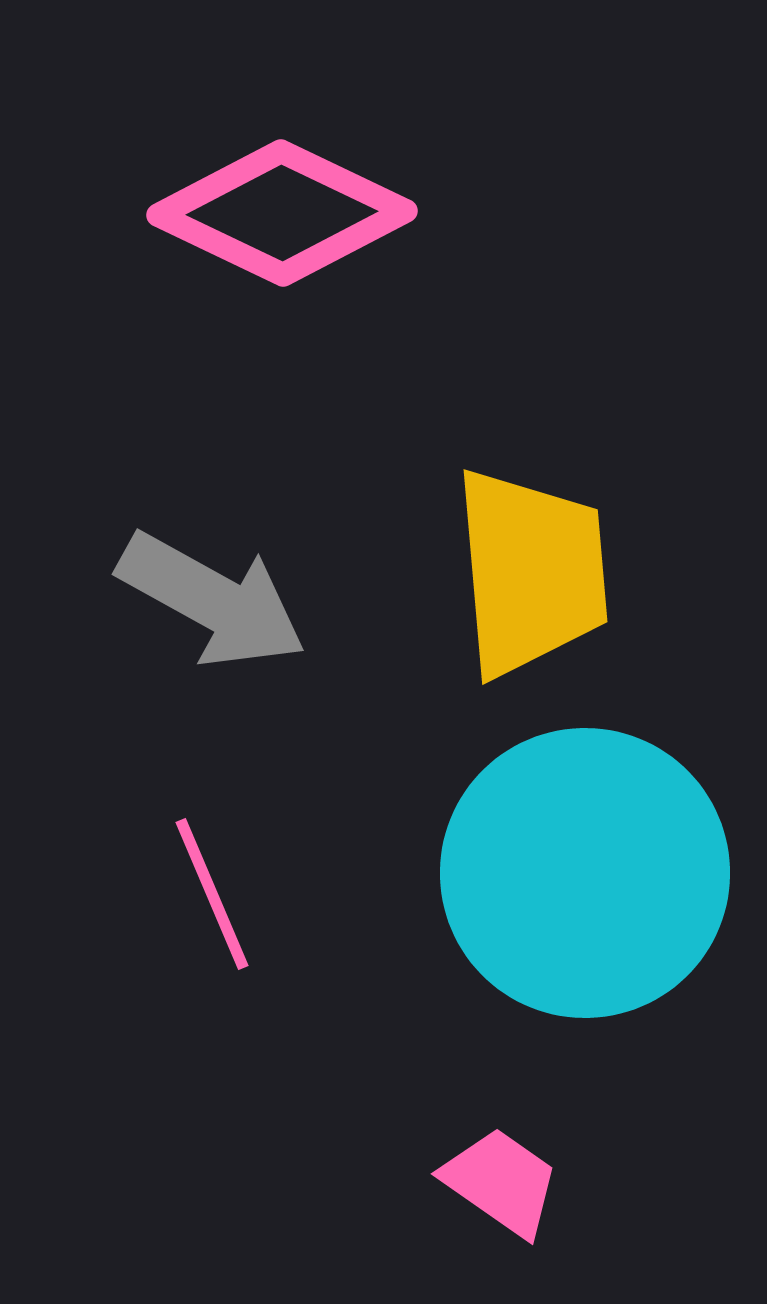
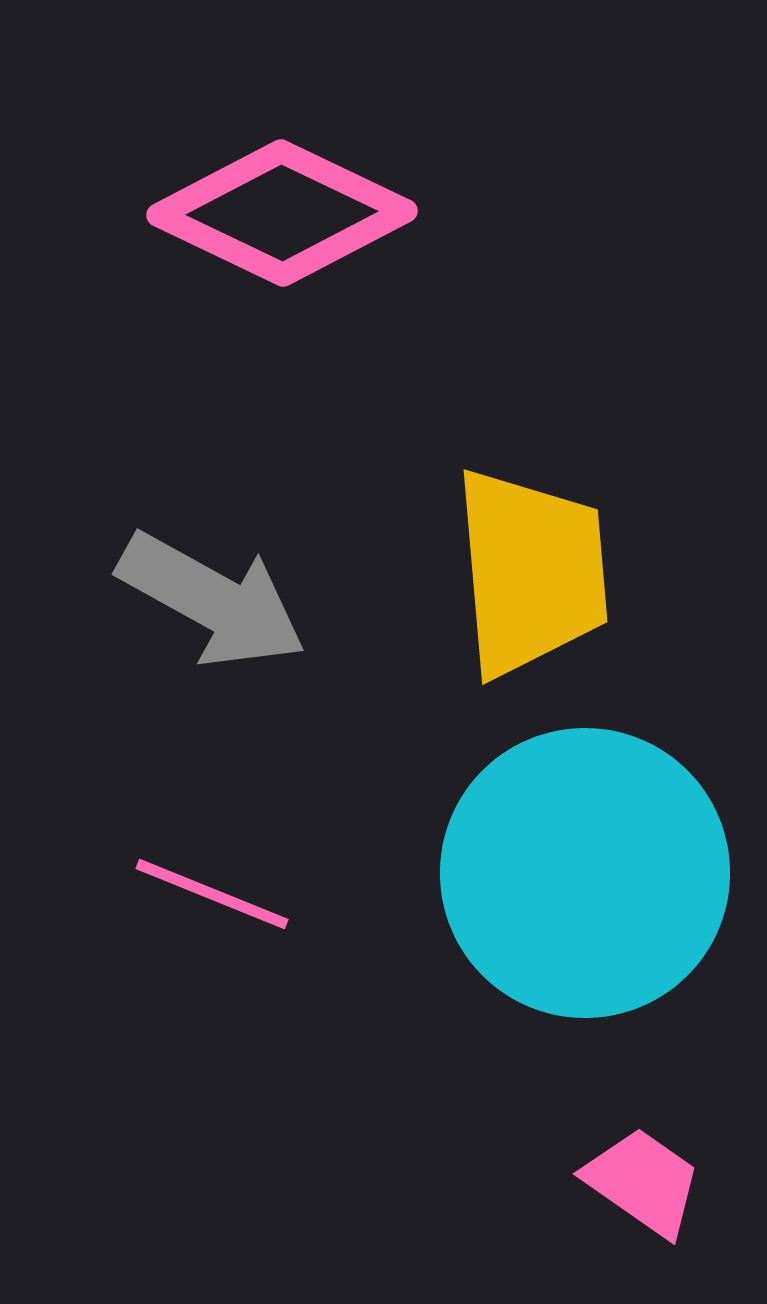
pink line: rotated 45 degrees counterclockwise
pink trapezoid: moved 142 px right
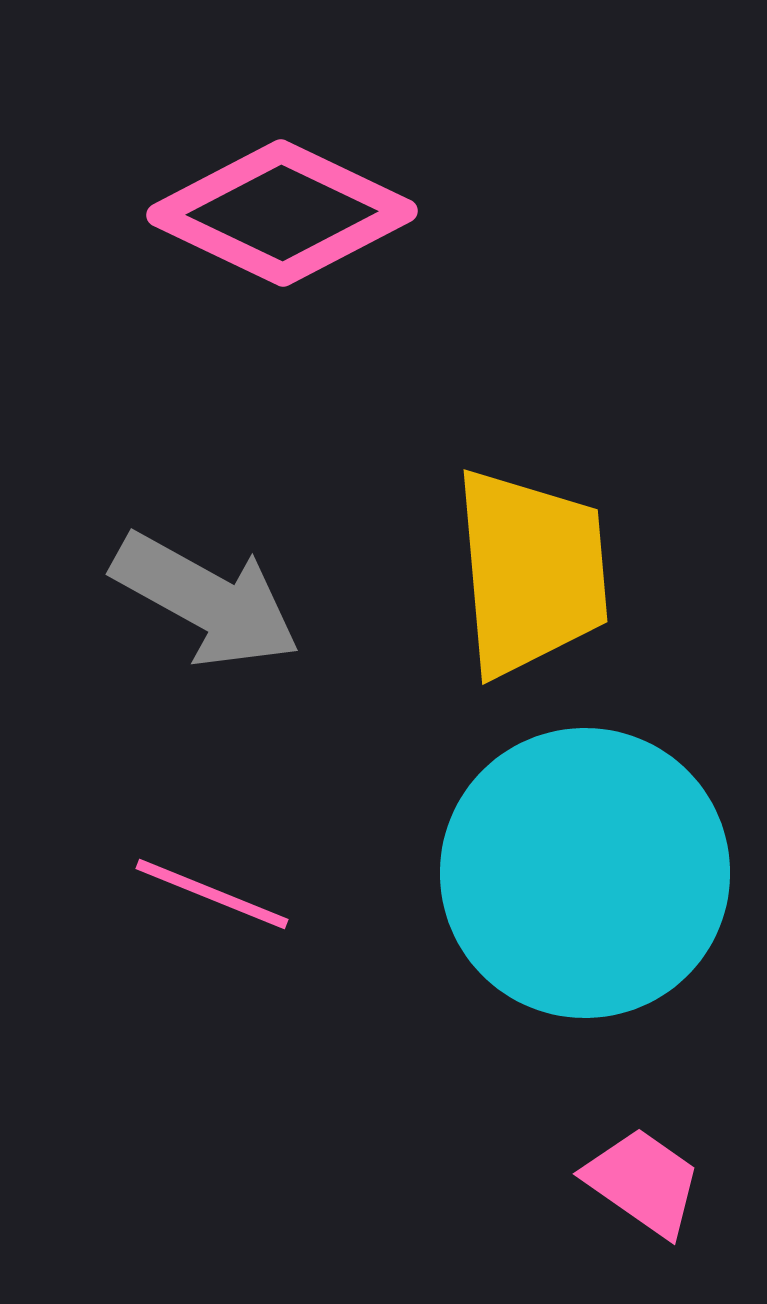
gray arrow: moved 6 px left
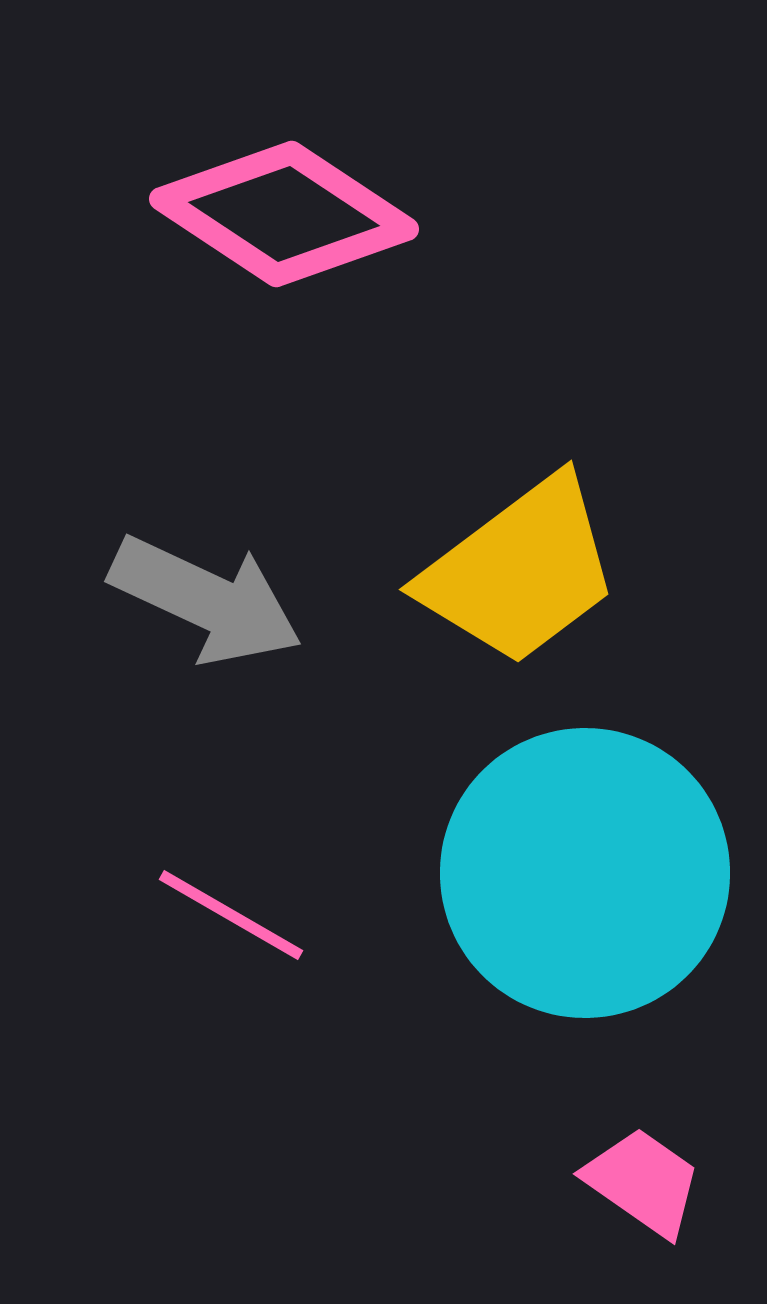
pink diamond: moved 2 px right, 1 px down; rotated 8 degrees clockwise
yellow trapezoid: moved 11 px left, 1 px up; rotated 58 degrees clockwise
gray arrow: rotated 4 degrees counterclockwise
pink line: moved 19 px right, 21 px down; rotated 8 degrees clockwise
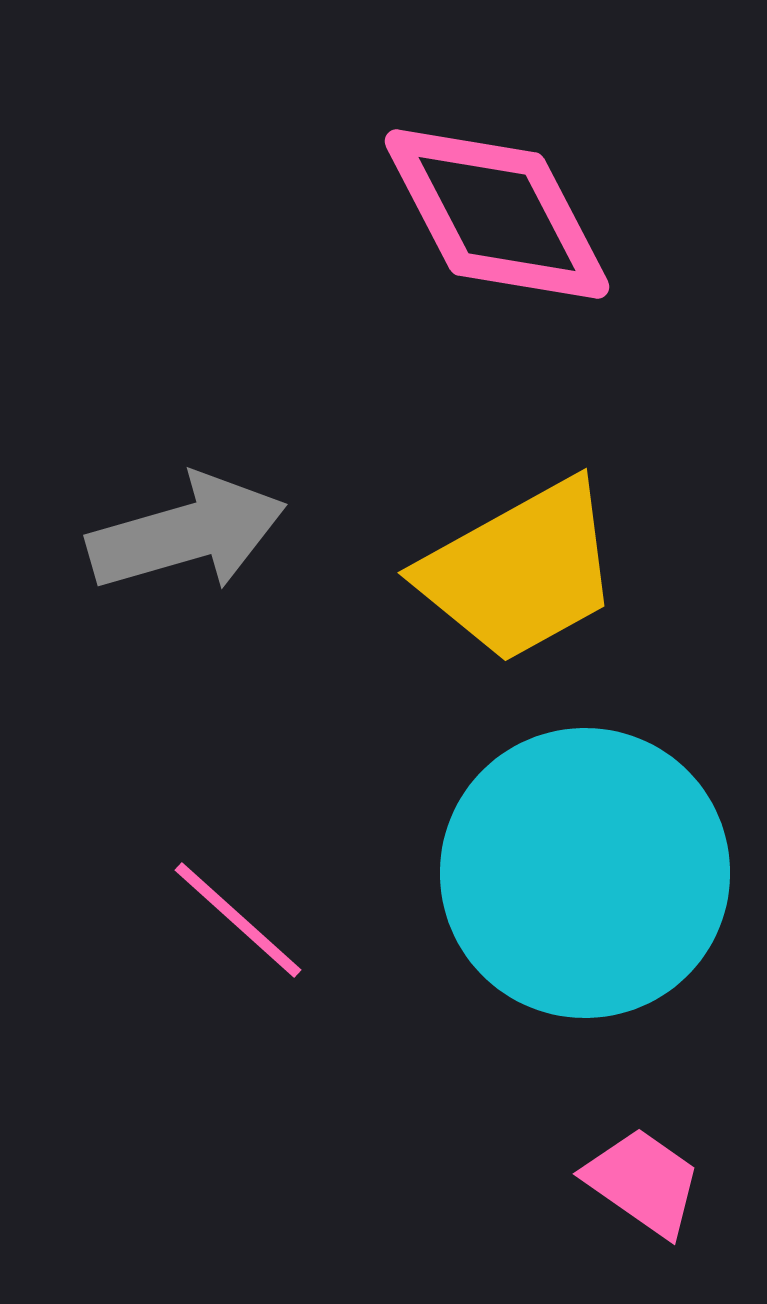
pink diamond: moved 213 px right; rotated 29 degrees clockwise
yellow trapezoid: rotated 8 degrees clockwise
gray arrow: moved 19 px left, 67 px up; rotated 41 degrees counterclockwise
pink line: moved 7 px right, 5 px down; rotated 12 degrees clockwise
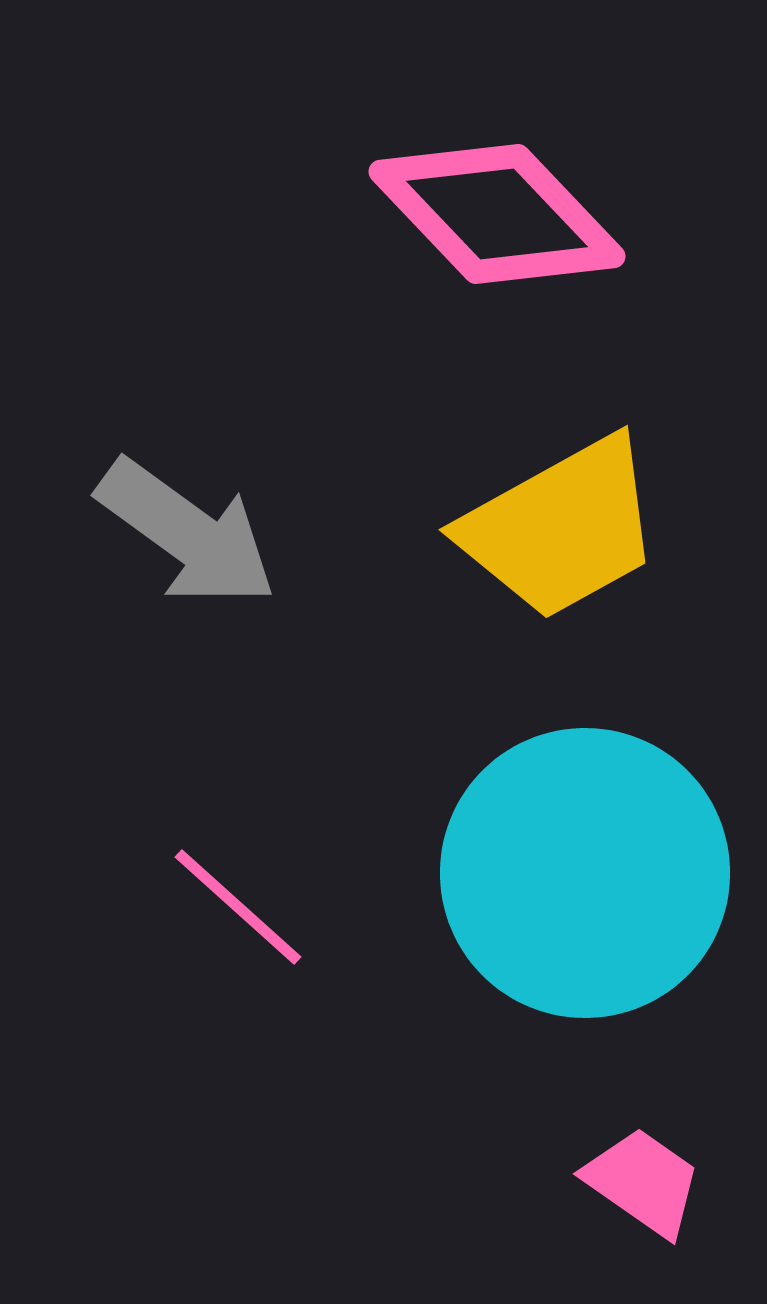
pink diamond: rotated 16 degrees counterclockwise
gray arrow: rotated 52 degrees clockwise
yellow trapezoid: moved 41 px right, 43 px up
pink line: moved 13 px up
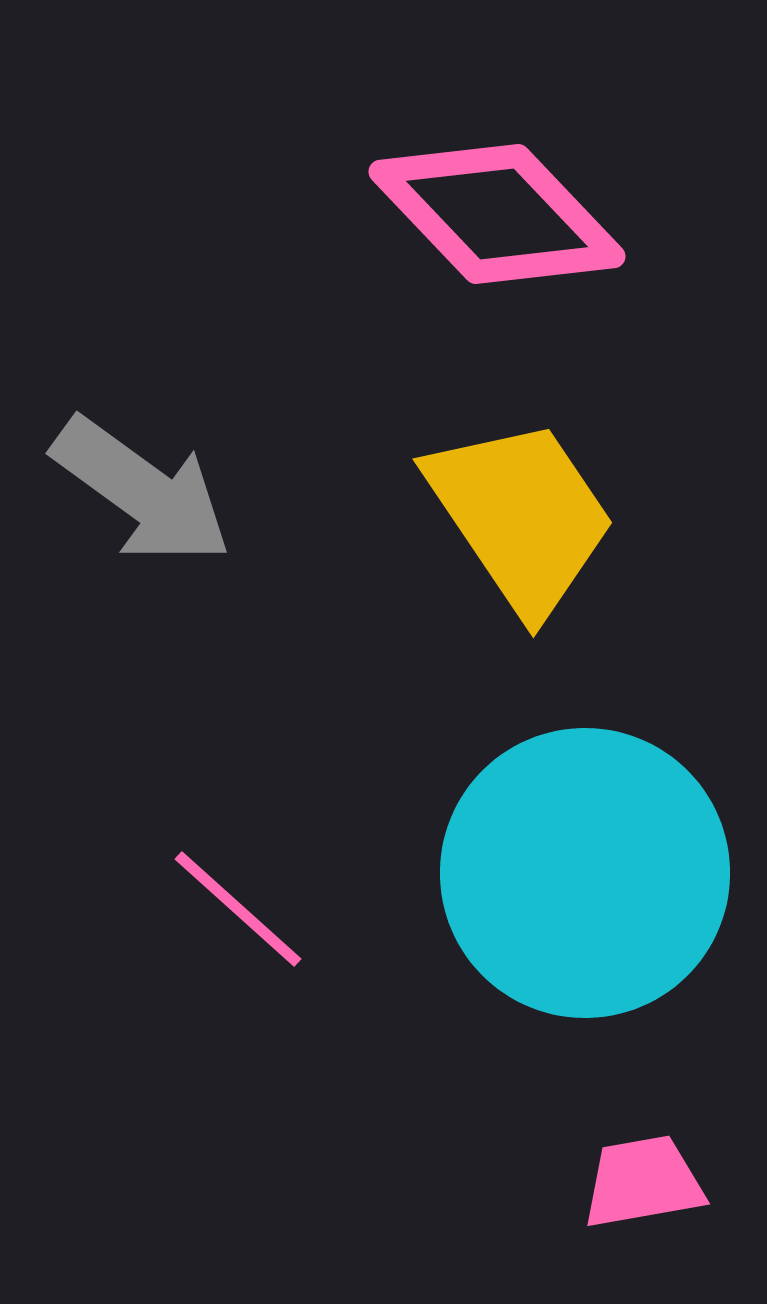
yellow trapezoid: moved 40 px left, 12 px up; rotated 95 degrees counterclockwise
gray arrow: moved 45 px left, 42 px up
pink line: moved 2 px down
pink trapezoid: rotated 45 degrees counterclockwise
